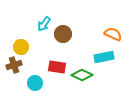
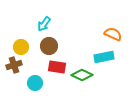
brown circle: moved 14 px left, 12 px down
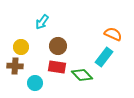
cyan arrow: moved 2 px left, 2 px up
brown circle: moved 9 px right
cyan rectangle: rotated 42 degrees counterclockwise
brown cross: moved 1 px right, 1 px down; rotated 21 degrees clockwise
green diamond: rotated 20 degrees clockwise
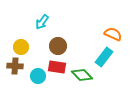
cyan circle: moved 3 px right, 7 px up
